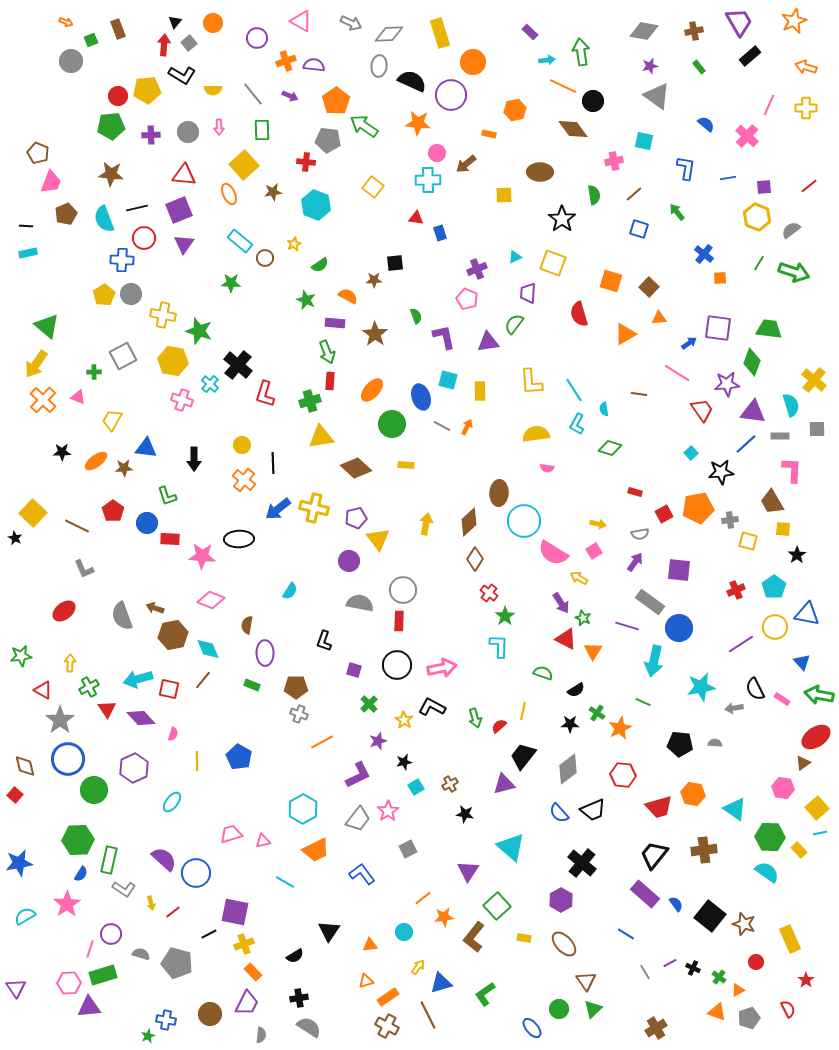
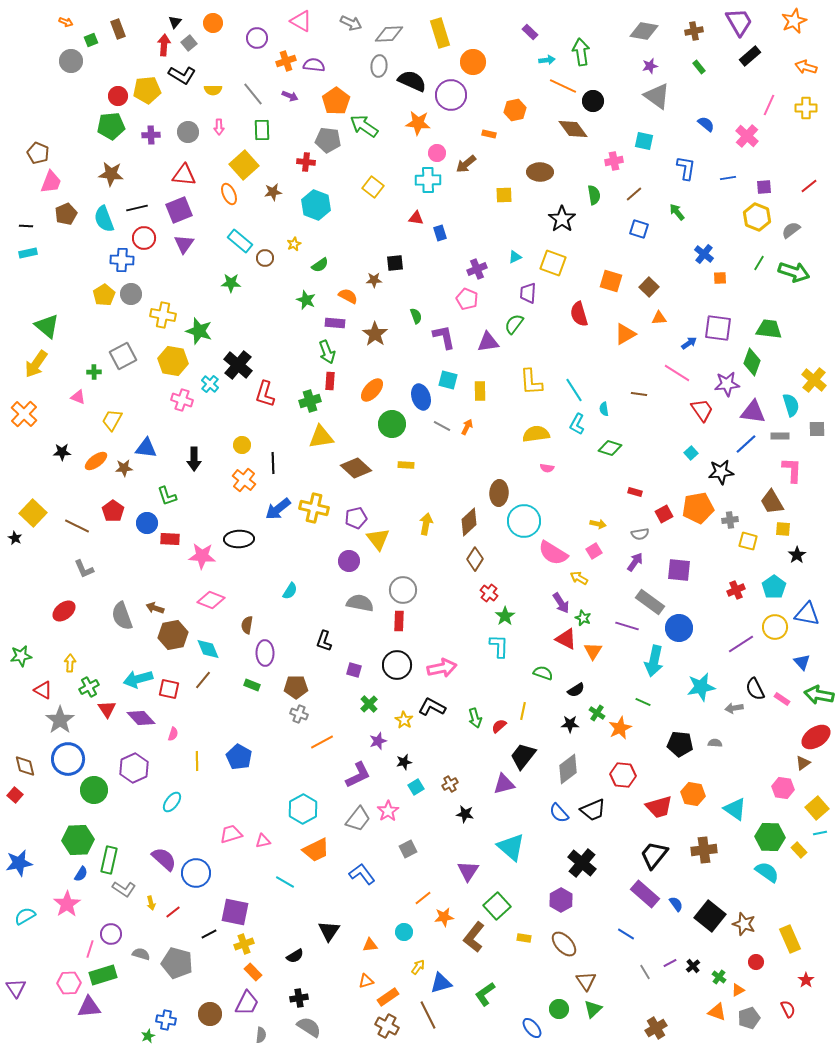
orange cross at (43, 400): moved 19 px left, 14 px down
black cross at (693, 968): moved 2 px up; rotated 24 degrees clockwise
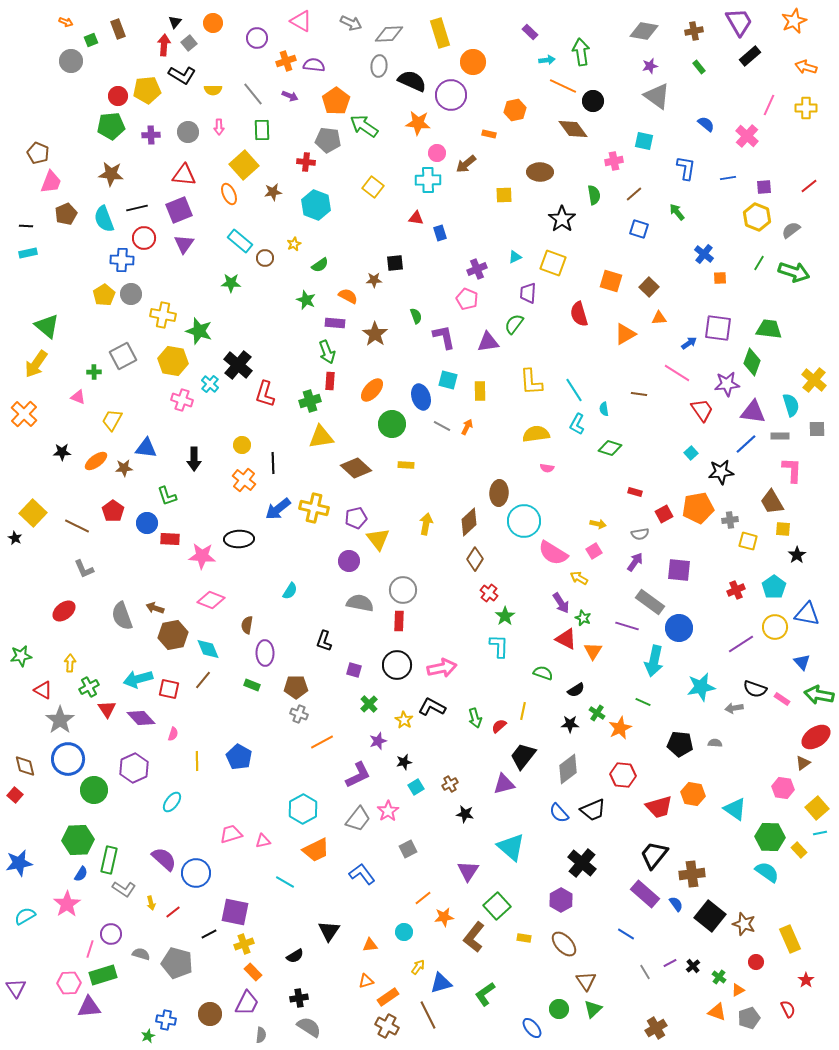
black semicircle at (755, 689): rotated 45 degrees counterclockwise
brown cross at (704, 850): moved 12 px left, 24 px down
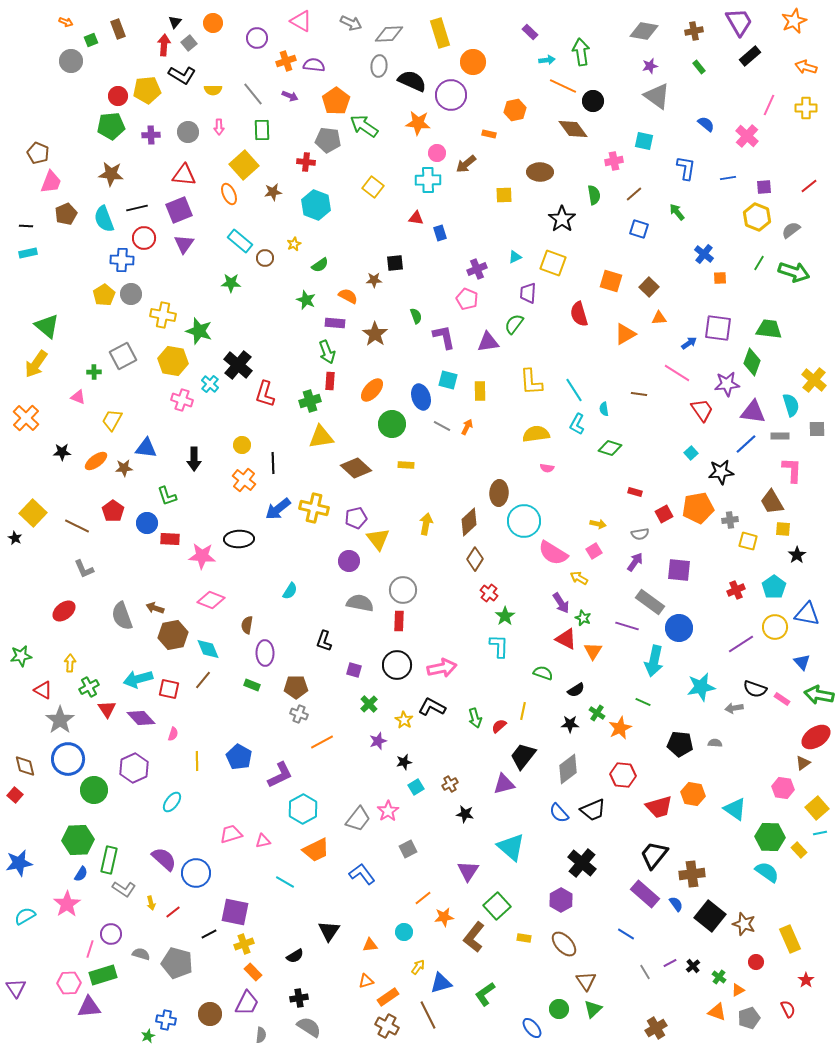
orange cross at (24, 414): moved 2 px right, 4 px down
purple L-shape at (358, 775): moved 78 px left
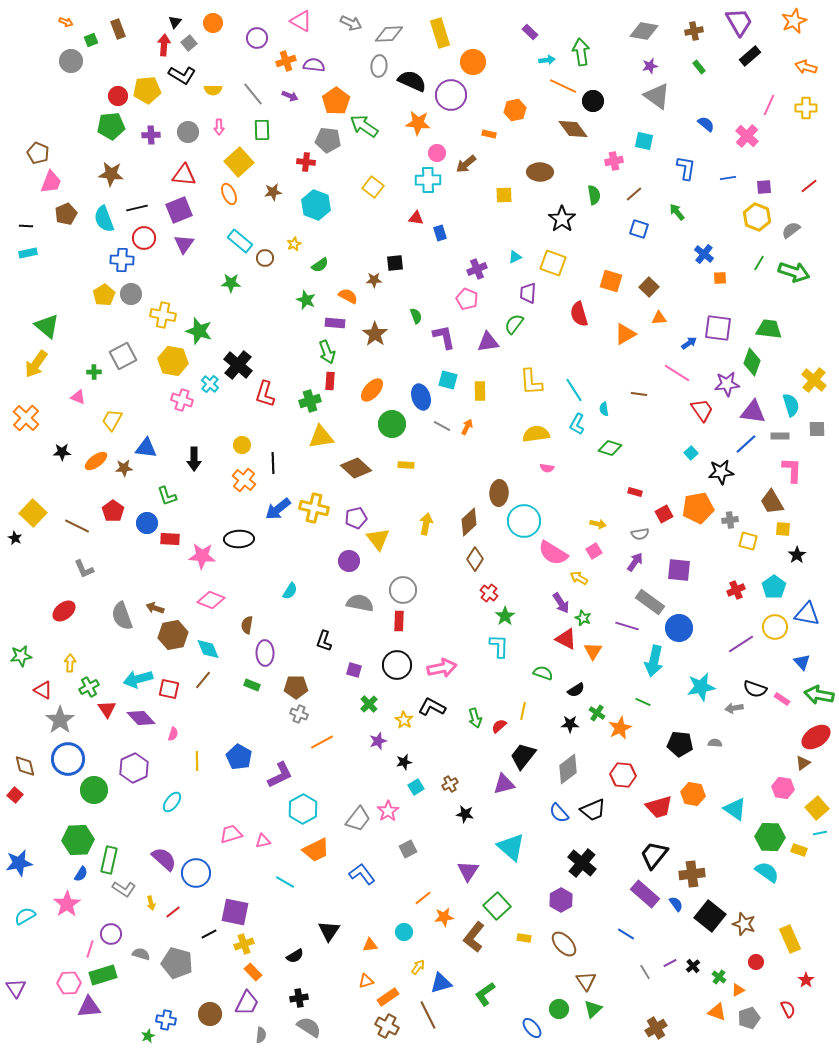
yellow square at (244, 165): moved 5 px left, 3 px up
yellow rectangle at (799, 850): rotated 28 degrees counterclockwise
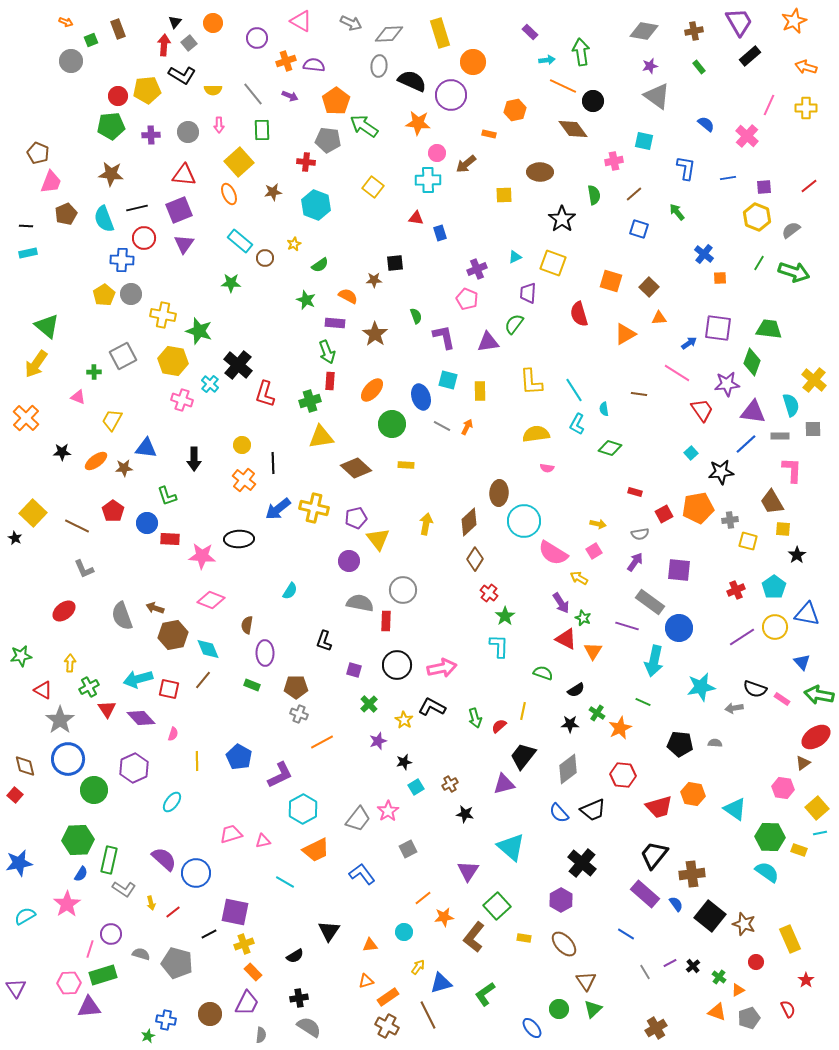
pink arrow at (219, 127): moved 2 px up
gray square at (817, 429): moved 4 px left
red rectangle at (399, 621): moved 13 px left
purple line at (741, 644): moved 1 px right, 7 px up
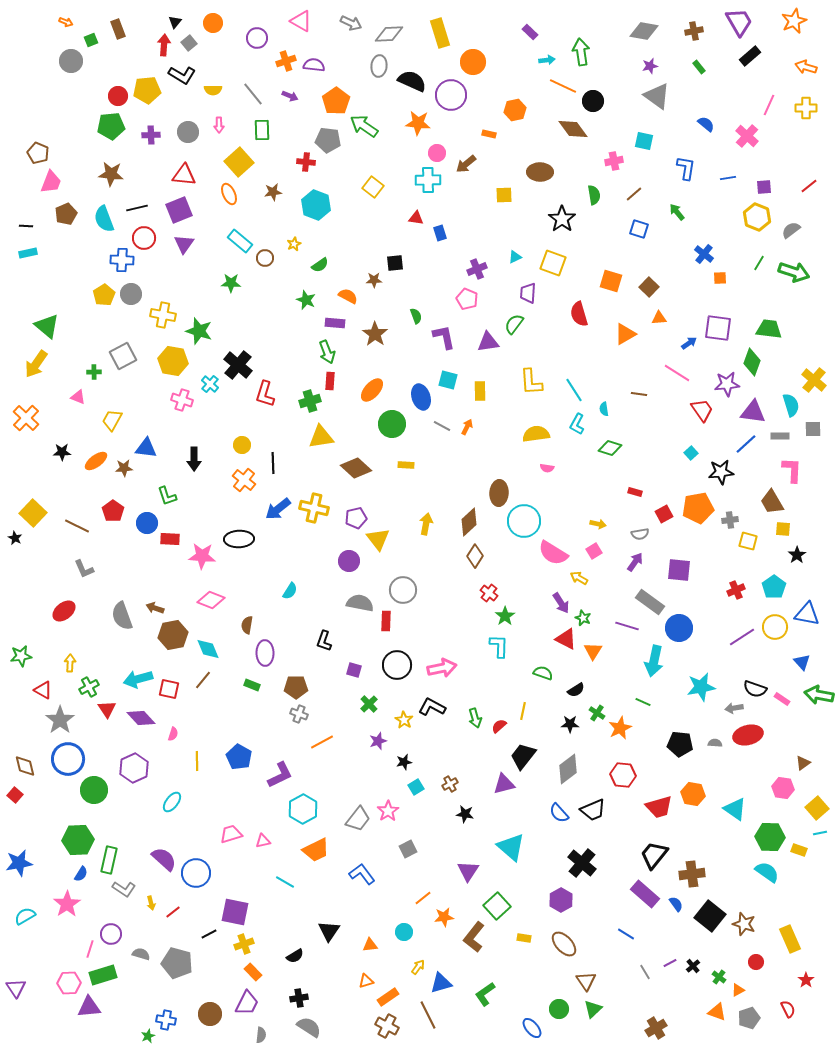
brown diamond at (475, 559): moved 3 px up
red ellipse at (816, 737): moved 68 px left, 2 px up; rotated 20 degrees clockwise
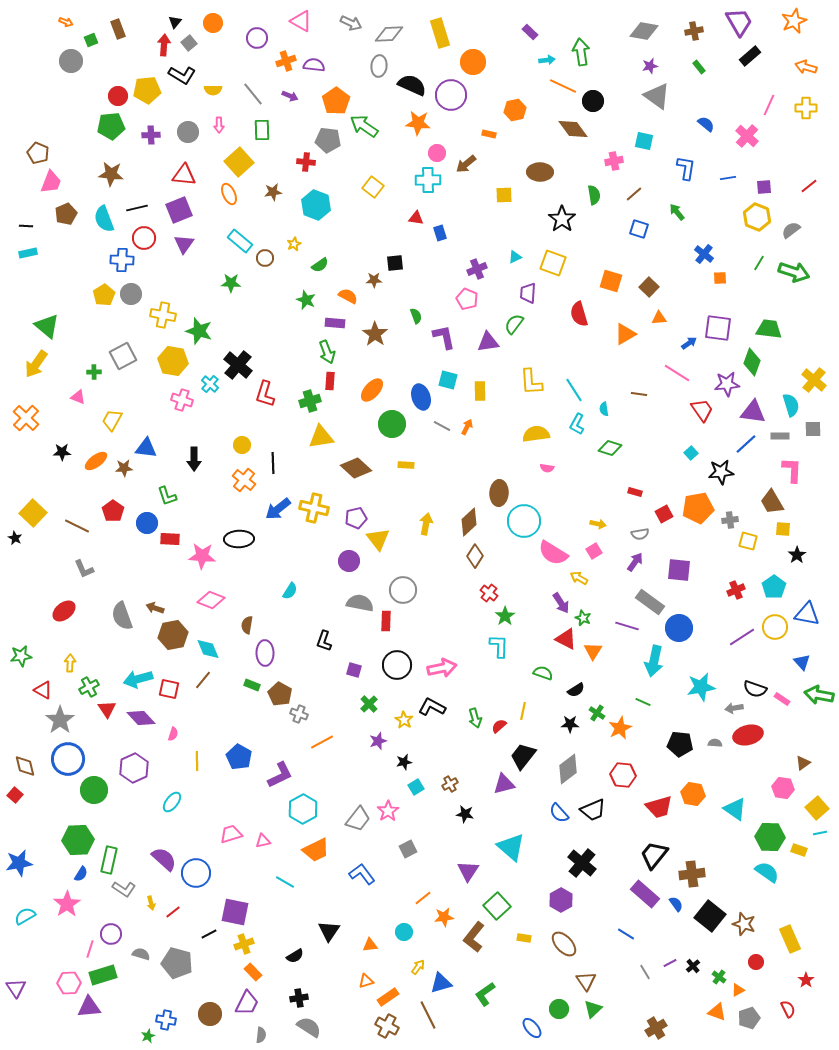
black semicircle at (412, 81): moved 4 px down
brown pentagon at (296, 687): moved 16 px left, 7 px down; rotated 30 degrees clockwise
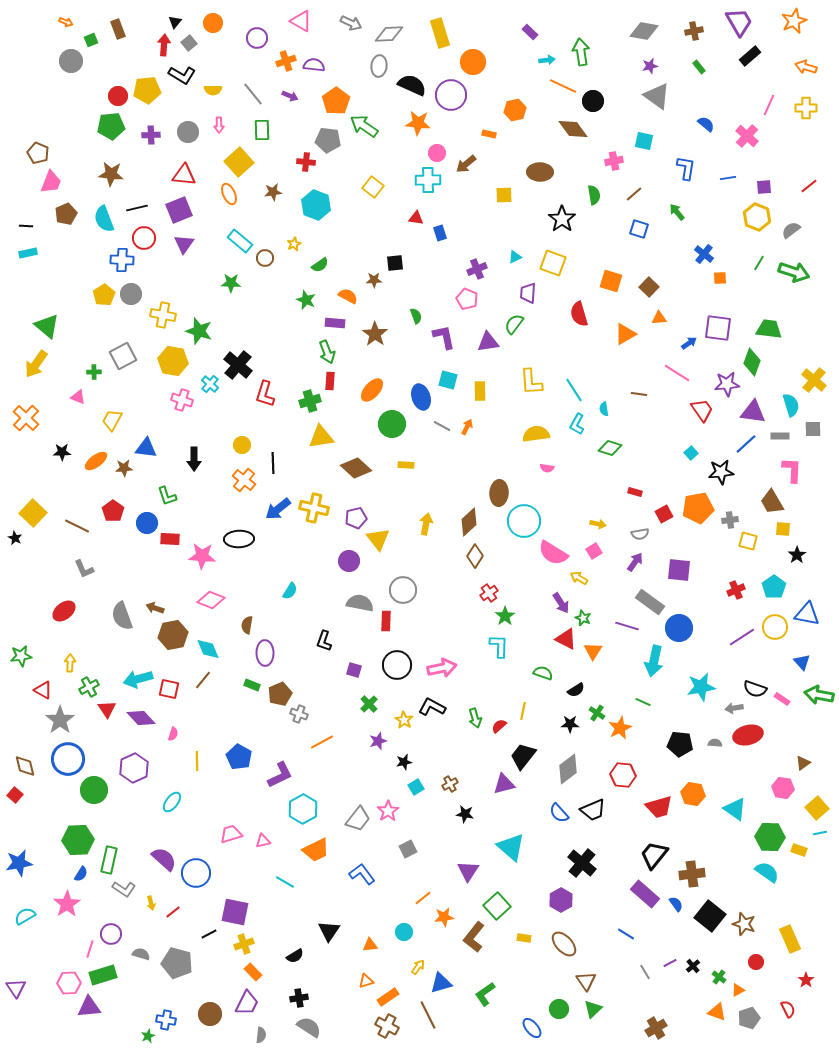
red cross at (489, 593): rotated 18 degrees clockwise
brown pentagon at (280, 694): rotated 20 degrees clockwise
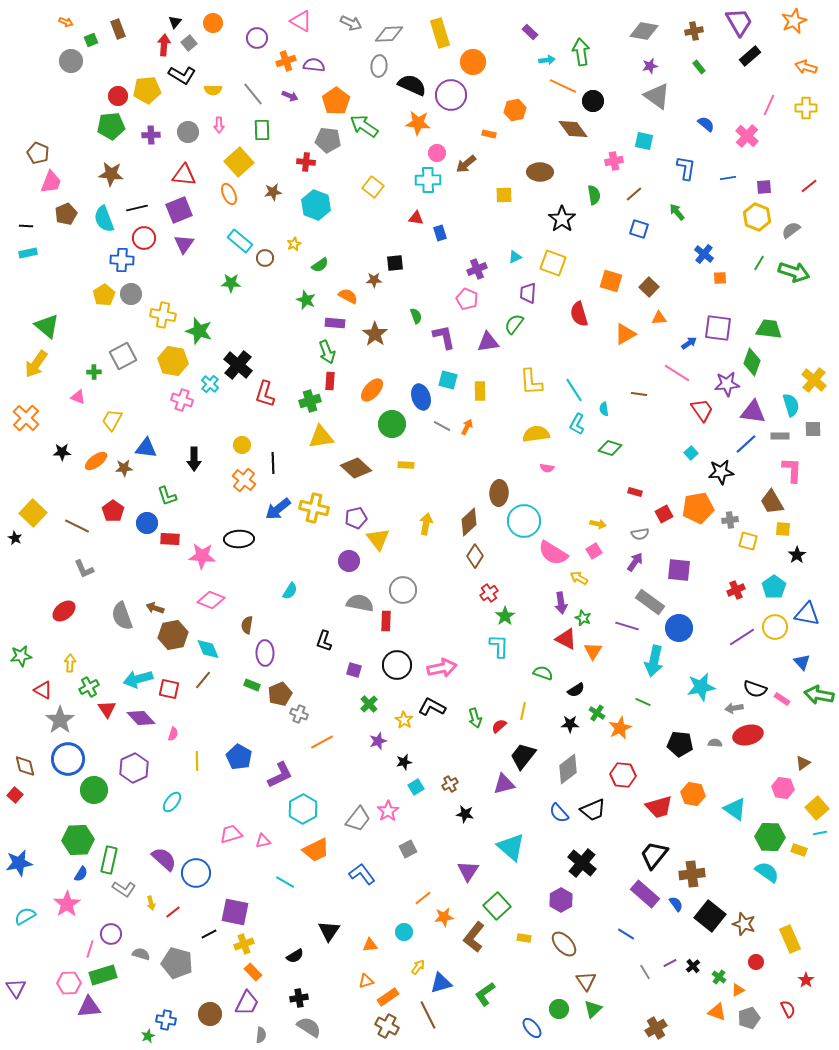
purple arrow at (561, 603): rotated 25 degrees clockwise
